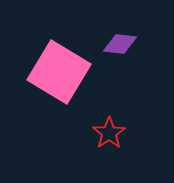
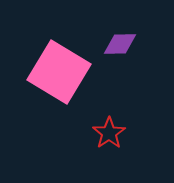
purple diamond: rotated 8 degrees counterclockwise
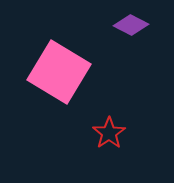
purple diamond: moved 11 px right, 19 px up; rotated 28 degrees clockwise
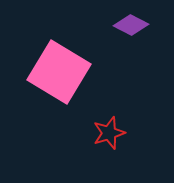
red star: rotated 16 degrees clockwise
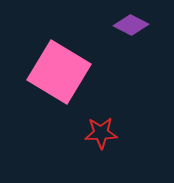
red star: moved 8 px left; rotated 16 degrees clockwise
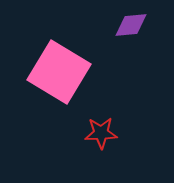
purple diamond: rotated 32 degrees counterclockwise
